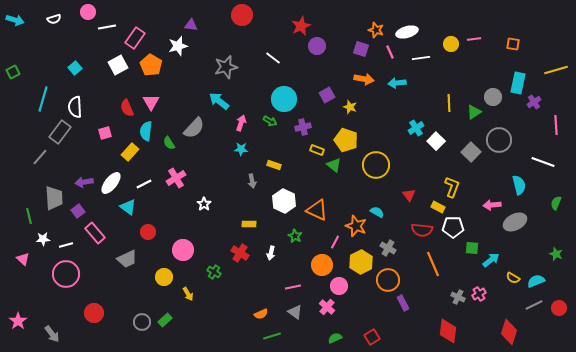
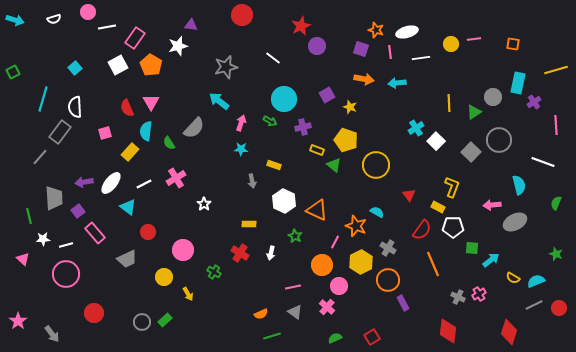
pink line at (390, 52): rotated 16 degrees clockwise
red semicircle at (422, 230): rotated 60 degrees counterclockwise
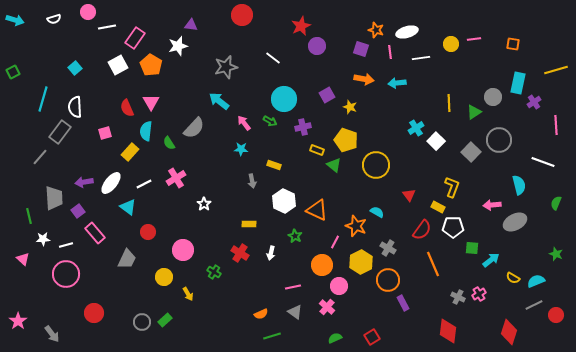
pink arrow at (241, 123): moved 3 px right; rotated 56 degrees counterclockwise
gray trapezoid at (127, 259): rotated 40 degrees counterclockwise
red circle at (559, 308): moved 3 px left, 7 px down
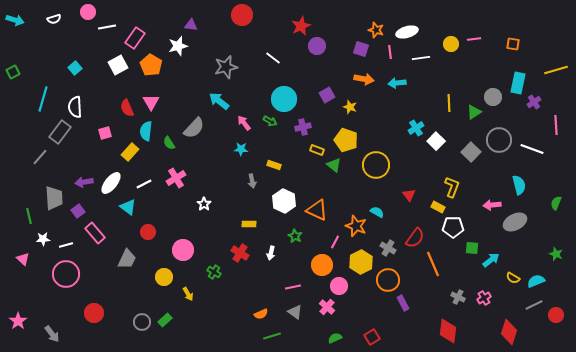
white line at (543, 162): moved 11 px left, 13 px up
red semicircle at (422, 230): moved 7 px left, 8 px down
pink cross at (479, 294): moved 5 px right, 4 px down
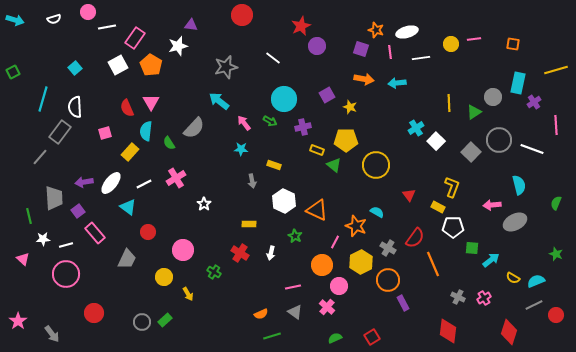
yellow pentagon at (346, 140): rotated 20 degrees counterclockwise
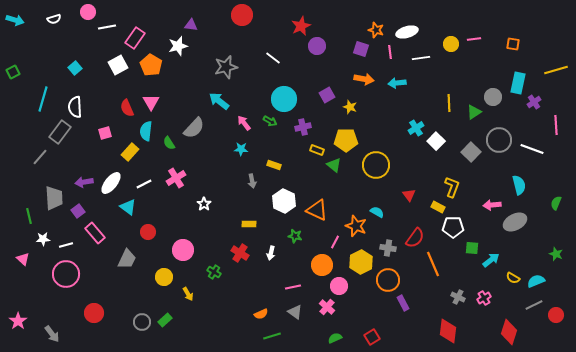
green star at (295, 236): rotated 16 degrees counterclockwise
gray cross at (388, 248): rotated 21 degrees counterclockwise
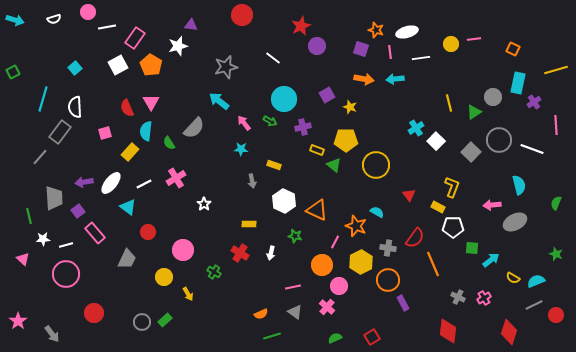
orange square at (513, 44): moved 5 px down; rotated 16 degrees clockwise
cyan arrow at (397, 83): moved 2 px left, 4 px up
yellow line at (449, 103): rotated 12 degrees counterclockwise
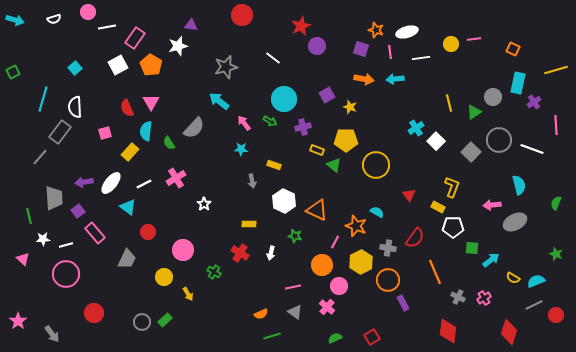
orange line at (433, 264): moved 2 px right, 8 px down
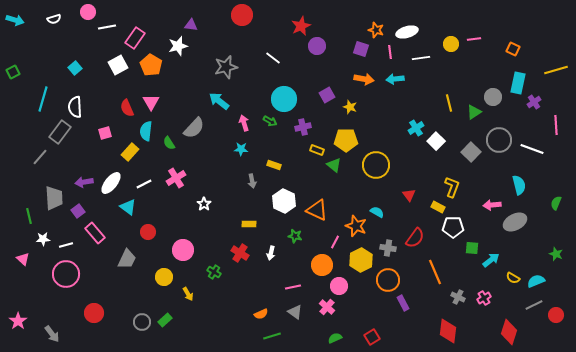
pink arrow at (244, 123): rotated 21 degrees clockwise
yellow hexagon at (361, 262): moved 2 px up
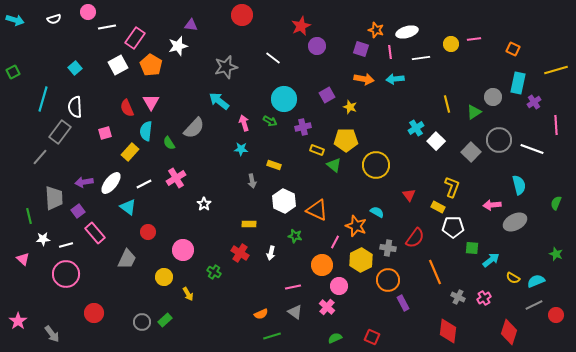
yellow line at (449, 103): moved 2 px left, 1 px down
red square at (372, 337): rotated 35 degrees counterclockwise
